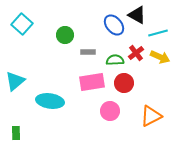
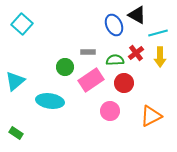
blue ellipse: rotated 15 degrees clockwise
green circle: moved 32 px down
yellow arrow: rotated 66 degrees clockwise
pink rectangle: moved 1 px left, 2 px up; rotated 25 degrees counterclockwise
green rectangle: rotated 56 degrees counterclockwise
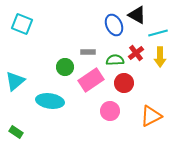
cyan square: rotated 20 degrees counterclockwise
green rectangle: moved 1 px up
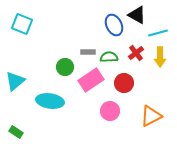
green semicircle: moved 6 px left, 3 px up
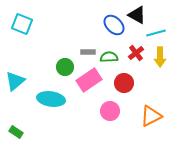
blue ellipse: rotated 20 degrees counterclockwise
cyan line: moved 2 px left
pink rectangle: moved 2 px left
cyan ellipse: moved 1 px right, 2 px up
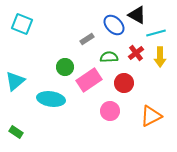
gray rectangle: moved 1 px left, 13 px up; rotated 32 degrees counterclockwise
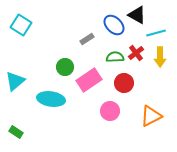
cyan square: moved 1 px left, 1 px down; rotated 10 degrees clockwise
green semicircle: moved 6 px right
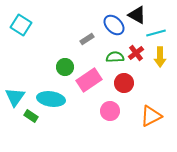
cyan triangle: moved 16 px down; rotated 15 degrees counterclockwise
green rectangle: moved 15 px right, 16 px up
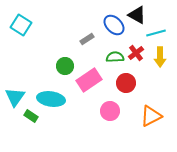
green circle: moved 1 px up
red circle: moved 2 px right
